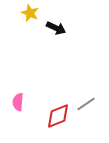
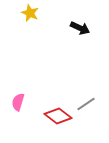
black arrow: moved 24 px right
pink semicircle: rotated 12 degrees clockwise
red diamond: rotated 60 degrees clockwise
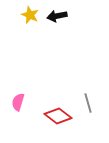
yellow star: moved 2 px down
black arrow: moved 23 px left, 12 px up; rotated 144 degrees clockwise
gray line: moved 2 px right, 1 px up; rotated 72 degrees counterclockwise
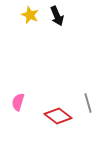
black arrow: rotated 102 degrees counterclockwise
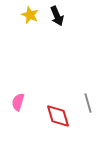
red diamond: rotated 36 degrees clockwise
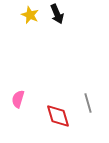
black arrow: moved 2 px up
pink semicircle: moved 3 px up
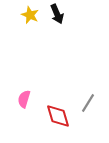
pink semicircle: moved 6 px right
gray line: rotated 48 degrees clockwise
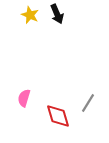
pink semicircle: moved 1 px up
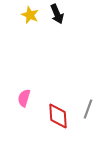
gray line: moved 6 px down; rotated 12 degrees counterclockwise
red diamond: rotated 12 degrees clockwise
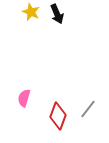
yellow star: moved 1 px right, 3 px up
gray line: rotated 18 degrees clockwise
red diamond: rotated 24 degrees clockwise
